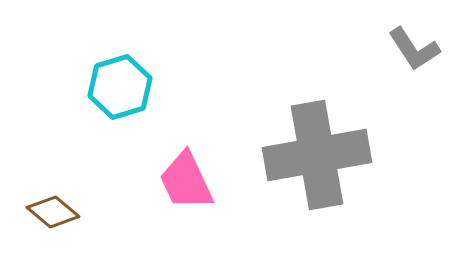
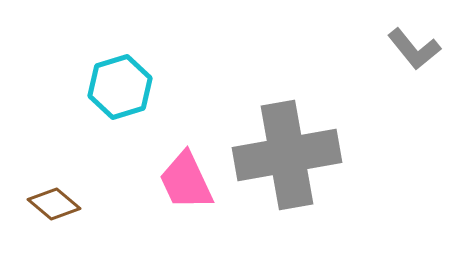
gray L-shape: rotated 6 degrees counterclockwise
gray cross: moved 30 px left
brown diamond: moved 1 px right, 8 px up
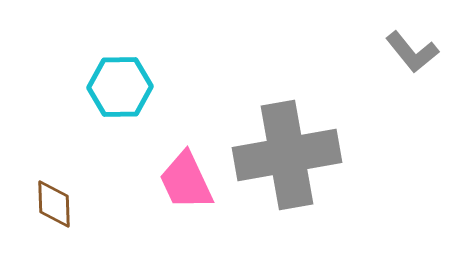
gray L-shape: moved 2 px left, 3 px down
cyan hexagon: rotated 16 degrees clockwise
brown diamond: rotated 48 degrees clockwise
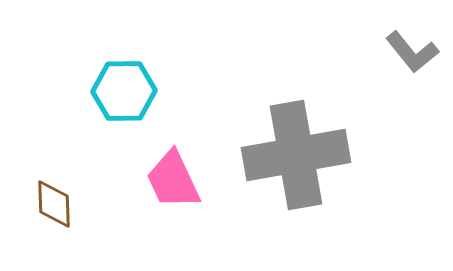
cyan hexagon: moved 4 px right, 4 px down
gray cross: moved 9 px right
pink trapezoid: moved 13 px left, 1 px up
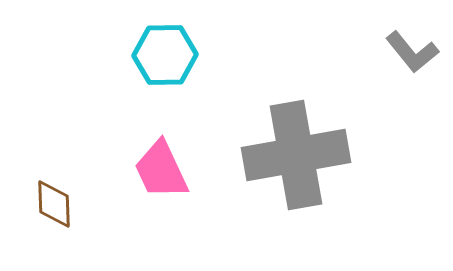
cyan hexagon: moved 41 px right, 36 px up
pink trapezoid: moved 12 px left, 10 px up
